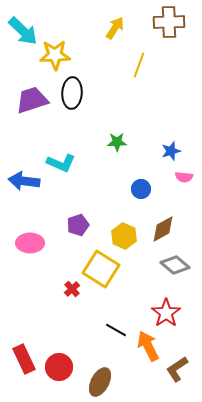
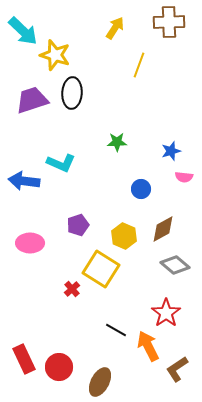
yellow star: rotated 20 degrees clockwise
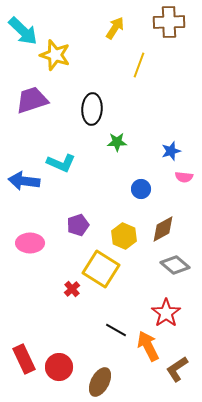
black ellipse: moved 20 px right, 16 px down
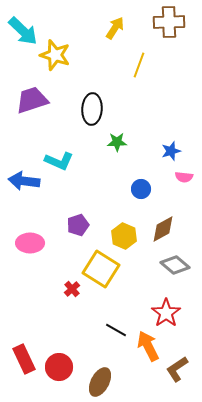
cyan L-shape: moved 2 px left, 2 px up
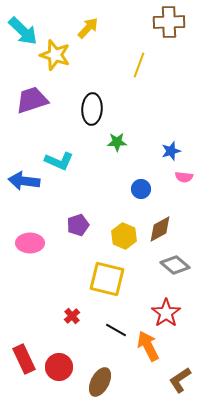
yellow arrow: moved 27 px left; rotated 10 degrees clockwise
brown diamond: moved 3 px left
yellow square: moved 6 px right, 10 px down; rotated 18 degrees counterclockwise
red cross: moved 27 px down
brown L-shape: moved 3 px right, 11 px down
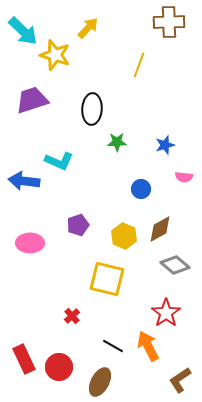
blue star: moved 6 px left, 6 px up
black line: moved 3 px left, 16 px down
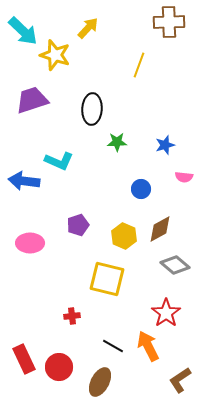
red cross: rotated 35 degrees clockwise
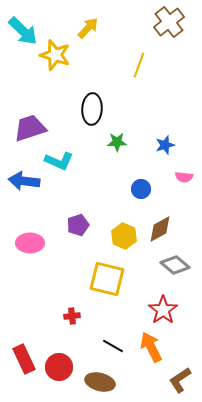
brown cross: rotated 36 degrees counterclockwise
purple trapezoid: moved 2 px left, 28 px down
red star: moved 3 px left, 3 px up
orange arrow: moved 3 px right, 1 px down
brown ellipse: rotated 76 degrees clockwise
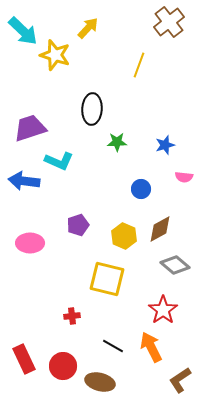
red circle: moved 4 px right, 1 px up
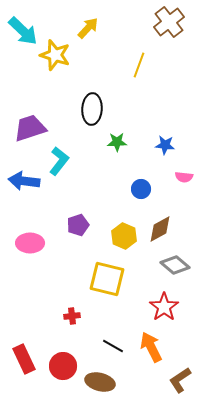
blue star: rotated 24 degrees clockwise
cyan L-shape: rotated 76 degrees counterclockwise
red star: moved 1 px right, 3 px up
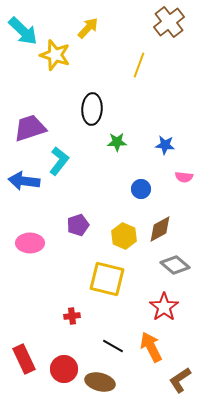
red circle: moved 1 px right, 3 px down
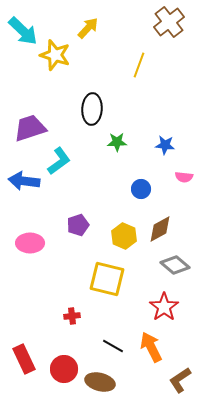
cyan L-shape: rotated 16 degrees clockwise
